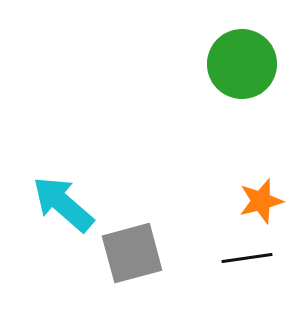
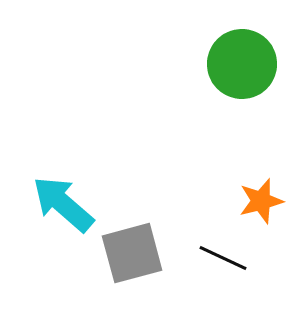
black line: moved 24 px left; rotated 33 degrees clockwise
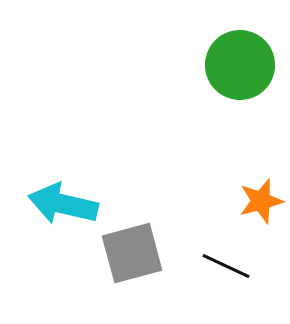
green circle: moved 2 px left, 1 px down
cyan arrow: rotated 28 degrees counterclockwise
black line: moved 3 px right, 8 px down
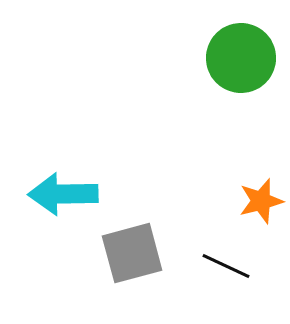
green circle: moved 1 px right, 7 px up
cyan arrow: moved 10 px up; rotated 14 degrees counterclockwise
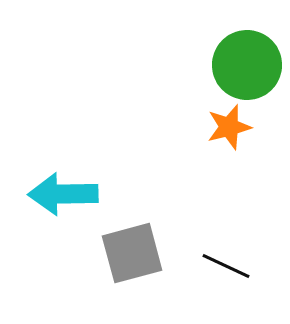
green circle: moved 6 px right, 7 px down
orange star: moved 32 px left, 74 px up
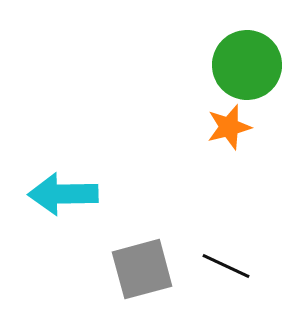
gray square: moved 10 px right, 16 px down
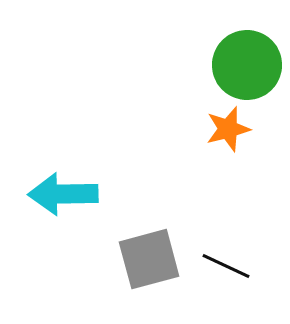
orange star: moved 1 px left, 2 px down
gray square: moved 7 px right, 10 px up
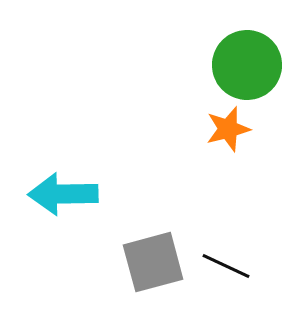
gray square: moved 4 px right, 3 px down
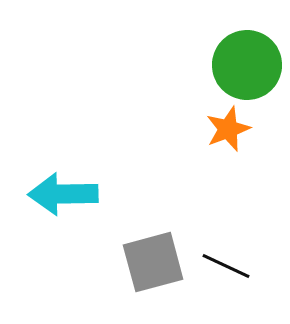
orange star: rotated 6 degrees counterclockwise
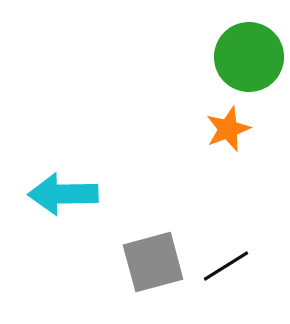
green circle: moved 2 px right, 8 px up
black line: rotated 57 degrees counterclockwise
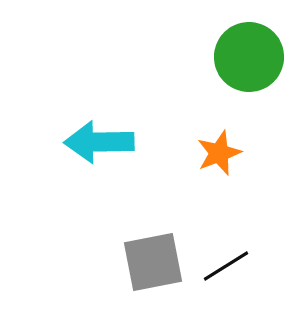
orange star: moved 9 px left, 24 px down
cyan arrow: moved 36 px right, 52 px up
gray square: rotated 4 degrees clockwise
